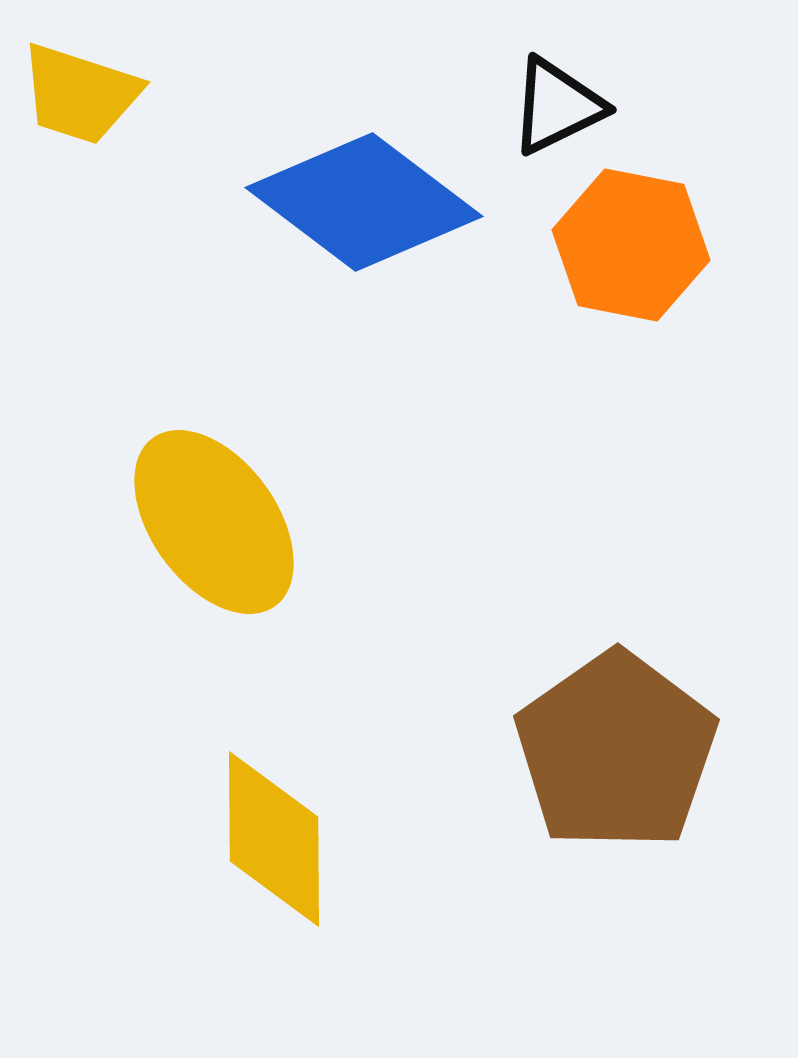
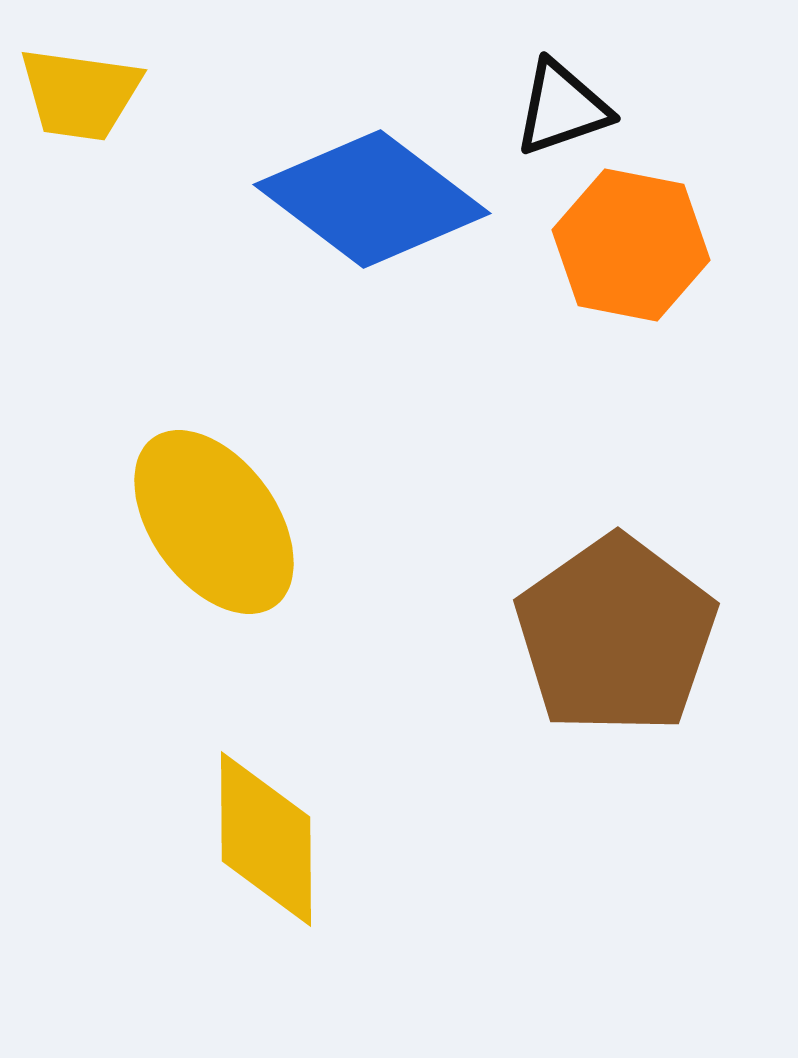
yellow trapezoid: rotated 10 degrees counterclockwise
black triangle: moved 5 px right, 2 px down; rotated 7 degrees clockwise
blue diamond: moved 8 px right, 3 px up
brown pentagon: moved 116 px up
yellow diamond: moved 8 px left
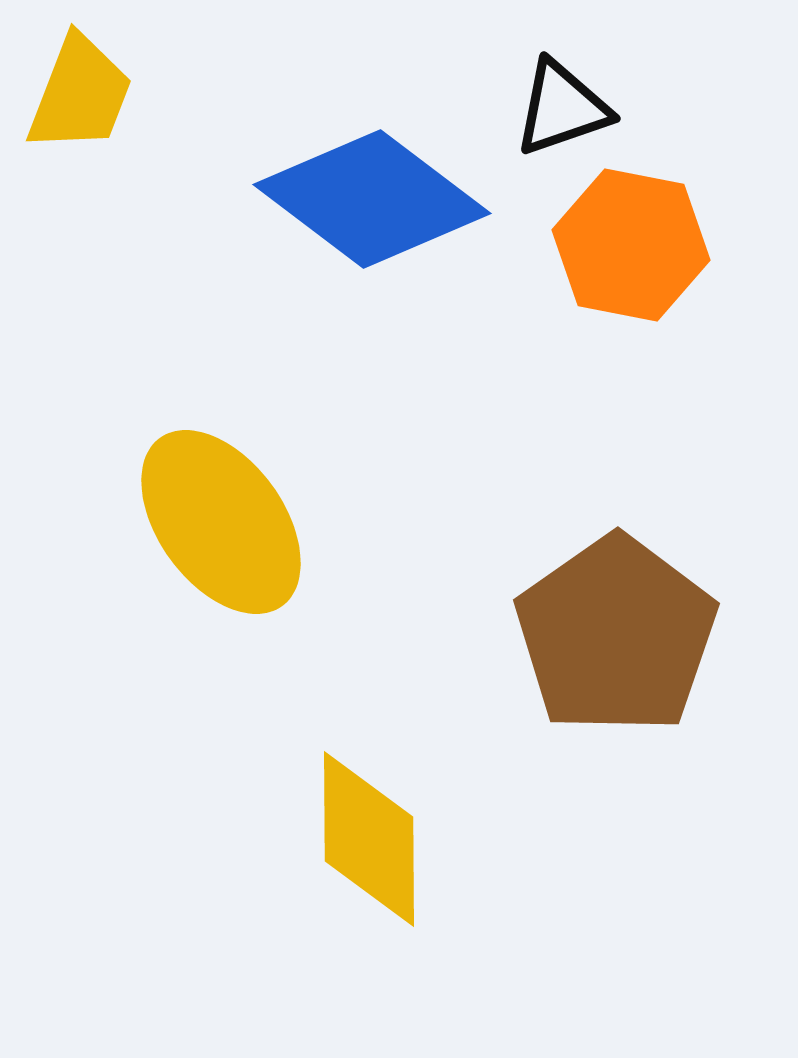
yellow trapezoid: rotated 77 degrees counterclockwise
yellow ellipse: moved 7 px right
yellow diamond: moved 103 px right
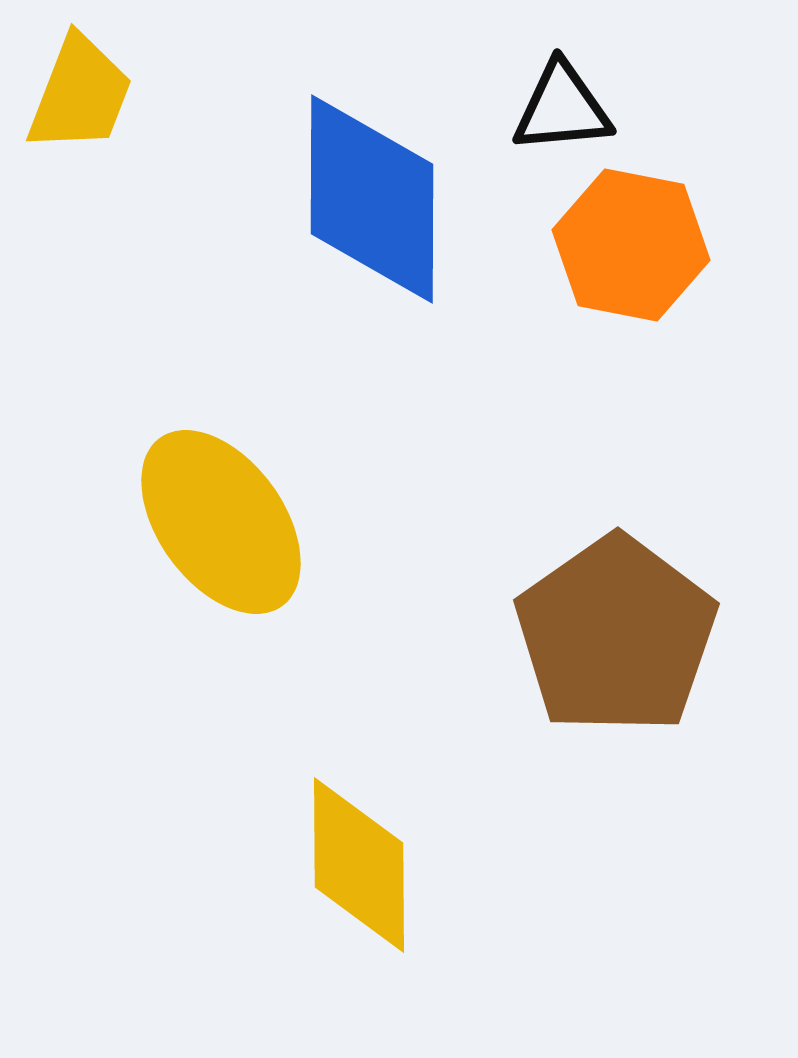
black triangle: rotated 14 degrees clockwise
blue diamond: rotated 53 degrees clockwise
yellow diamond: moved 10 px left, 26 px down
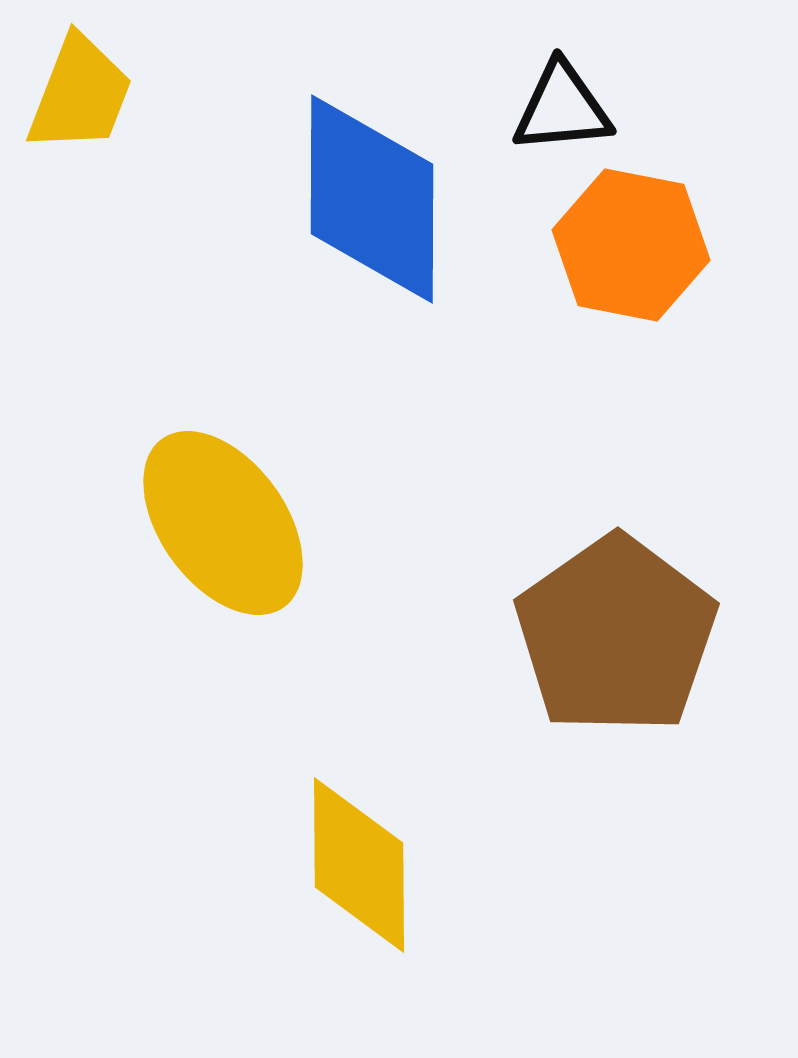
yellow ellipse: moved 2 px right, 1 px down
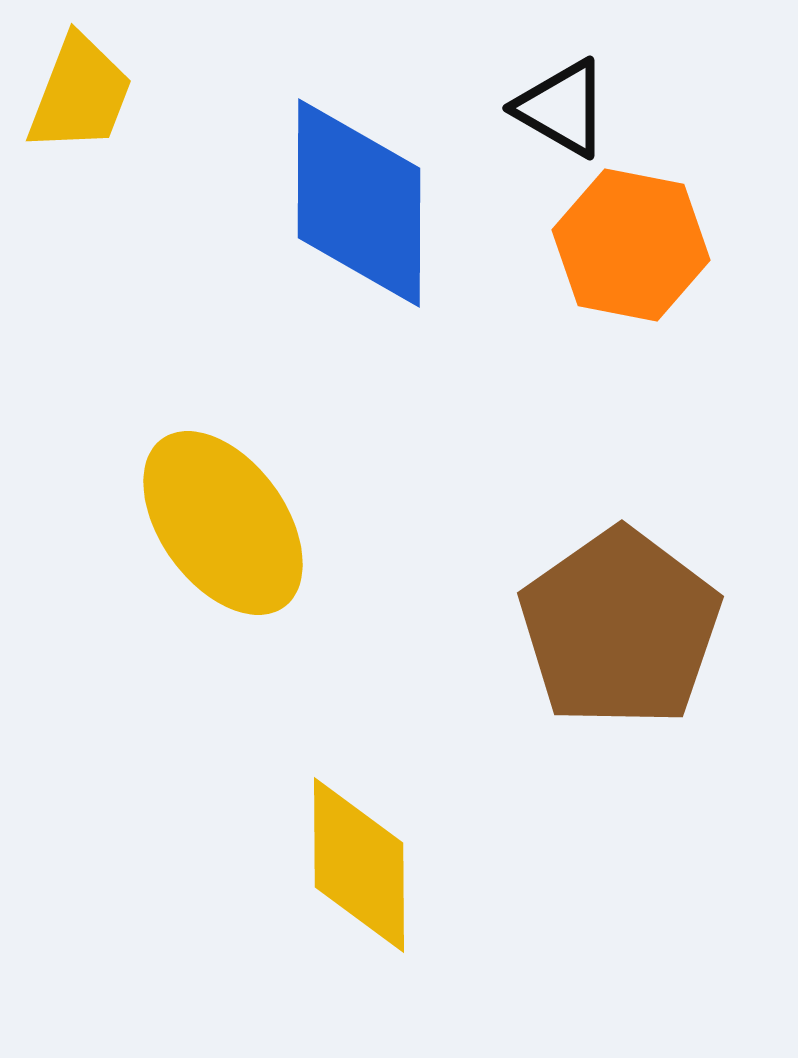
black triangle: rotated 35 degrees clockwise
blue diamond: moved 13 px left, 4 px down
brown pentagon: moved 4 px right, 7 px up
